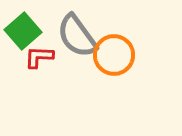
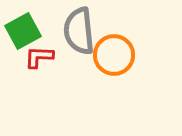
green square: rotated 12 degrees clockwise
gray semicircle: moved 2 px right, 5 px up; rotated 30 degrees clockwise
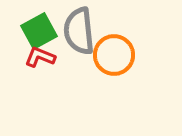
green square: moved 16 px right
red L-shape: moved 1 px right; rotated 20 degrees clockwise
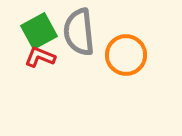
gray semicircle: moved 1 px down
orange circle: moved 12 px right
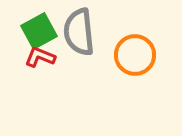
orange circle: moved 9 px right
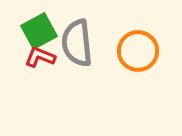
gray semicircle: moved 2 px left, 11 px down
orange circle: moved 3 px right, 4 px up
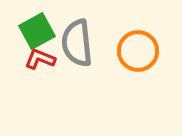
green square: moved 2 px left
red L-shape: moved 2 px down
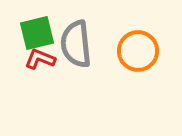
green square: moved 2 px down; rotated 15 degrees clockwise
gray semicircle: moved 1 px left, 1 px down
